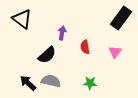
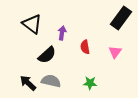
black triangle: moved 10 px right, 5 px down
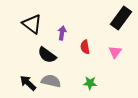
black semicircle: rotated 78 degrees clockwise
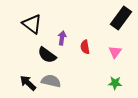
purple arrow: moved 5 px down
green star: moved 25 px right
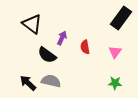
purple arrow: rotated 16 degrees clockwise
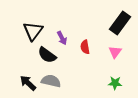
black rectangle: moved 1 px left, 5 px down
black triangle: moved 1 px right, 7 px down; rotated 30 degrees clockwise
purple arrow: rotated 128 degrees clockwise
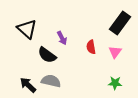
black triangle: moved 6 px left, 2 px up; rotated 25 degrees counterclockwise
red semicircle: moved 6 px right
black arrow: moved 2 px down
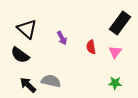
black semicircle: moved 27 px left
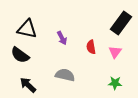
black rectangle: moved 1 px right
black triangle: rotated 30 degrees counterclockwise
gray semicircle: moved 14 px right, 6 px up
